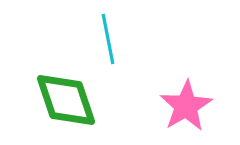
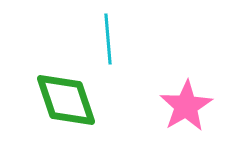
cyan line: rotated 6 degrees clockwise
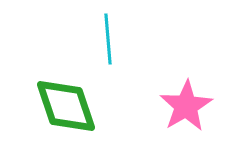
green diamond: moved 6 px down
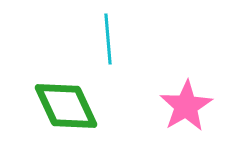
green diamond: rotated 6 degrees counterclockwise
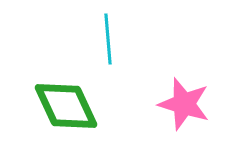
pink star: moved 2 px left, 2 px up; rotated 24 degrees counterclockwise
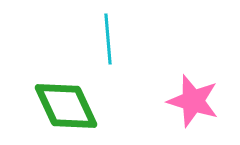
pink star: moved 9 px right, 3 px up
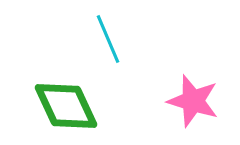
cyan line: rotated 18 degrees counterclockwise
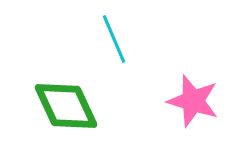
cyan line: moved 6 px right
